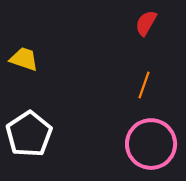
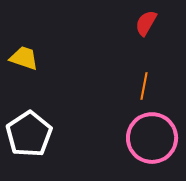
yellow trapezoid: moved 1 px up
orange line: moved 1 px down; rotated 8 degrees counterclockwise
pink circle: moved 1 px right, 6 px up
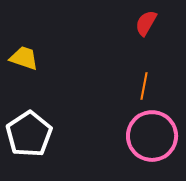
pink circle: moved 2 px up
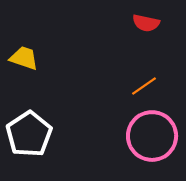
red semicircle: rotated 108 degrees counterclockwise
orange line: rotated 44 degrees clockwise
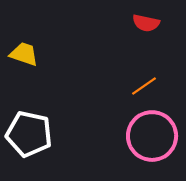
yellow trapezoid: moved 4 px up
white pentagon: rotated 27 degrees counterclockwise
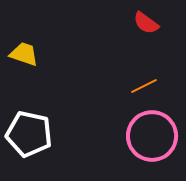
red semicircle: rotated 24 degrees clockwise
orange line: rotated 8 degrees clockwise
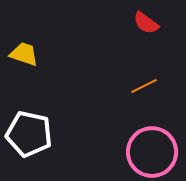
pink circle: moved 16 px down
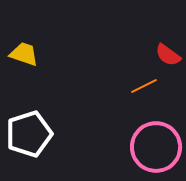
red semicircle: moved 22 px right, 32 px down
white pentagon: rotated 30 degrees counterclockwise
pink circle: moved 4 px right, 5 px up
